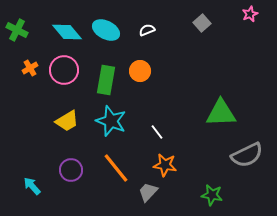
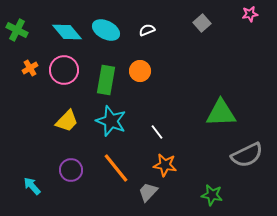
pink star: rotated 14 degrees clockwise
yellow trapezoid: rotated 15 degrees counterclockwise
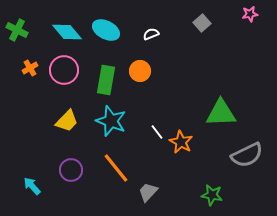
white semicircle: moved 4 px right, 4 px down
orange star: moved 16 px right, 23 px up; rotated 20 degrees clockwise
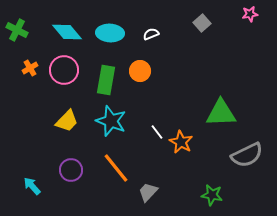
cyan ellipse: moved 4 px right, 3 px down; rotated 24 degrees counterclockwise
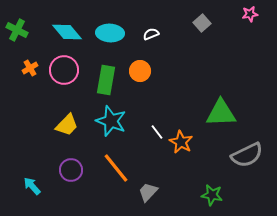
yellow trapezoid: moved 4 px down
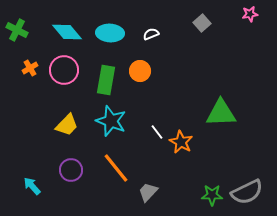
gray semicircle: moved 37 px down
green star: rotated 10 degrees counterclockwise
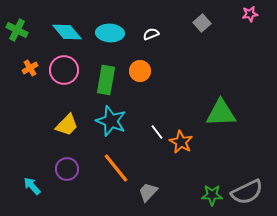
purple circle: moved 4 px left, 1 px up
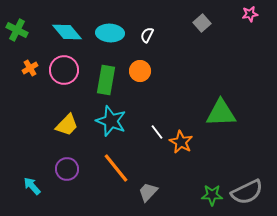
white semicircle: moved 4 px left, 1 px down; rotated 42 degrees counterclockwise
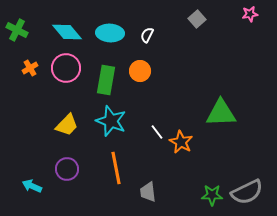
gray square: moved 5 px left, 4 px up
pink circle: moved 2 px right, 2 px up
orange line: rotated 28 degrees clockwise
cyan arrow: rotated 24 degrees counterclockwise
gray trapezoid: rotated 50 degrees counterclockwise
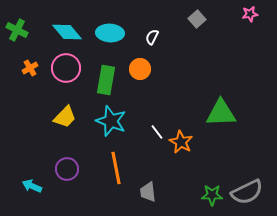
white semicircle: moved 5 px right, 2 px down
orange circle: moved 2 px up
yellow trapezoid: moved 2 px left, 8 px up
